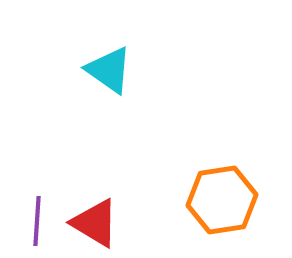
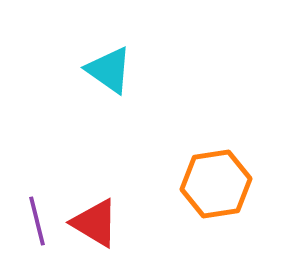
orange hexagon: moved 6 px left, 16 px up
purple line: rotated 18 degrees counterclockwise
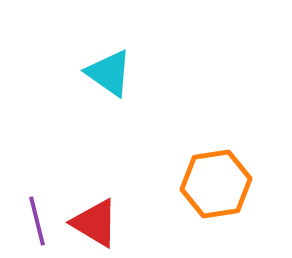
cyan triangle: moved 3 px down
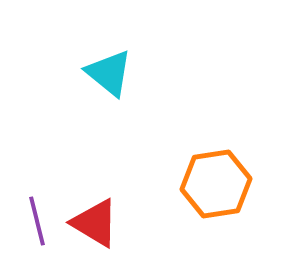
cyan triangle: rotated 4 degrees clockwise
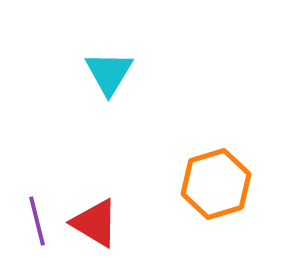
cyan triangle: rotated 22 degrees clockwise
orange hexagon: rotated 8 degrees counterclockwise
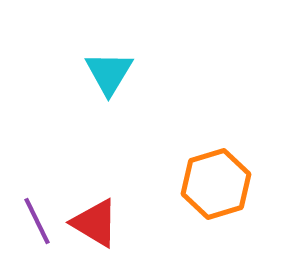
purple line: rotated 12 degrees counterclockwise
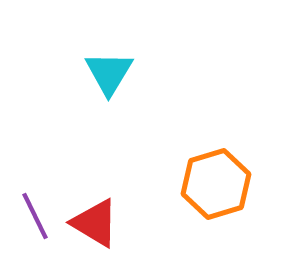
purple line: moved 2 px left, 5 px up
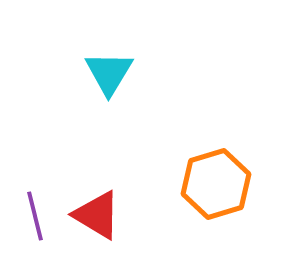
purple line: rotated 12 degrees clockwise
red triangle: moved 2 px right, 8 px up
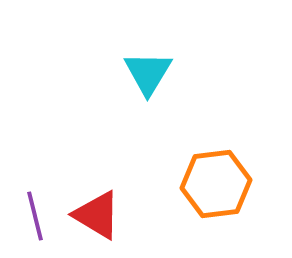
cyan triangle: moved 39 px right
orange hexagon: rotated 10 degrees clockwise
